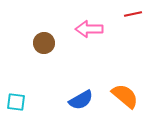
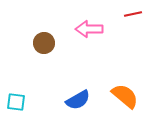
blue semicircle: moved 3 px left
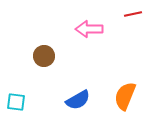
brown circle: moved 13 px down
orange semicircle: rotated 108 degrees counterclockwise
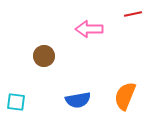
blue semicircle: rotated 20 degrees clockwise
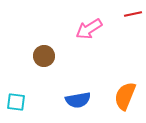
pink arrow: rotated 32 degrees counterclockwise
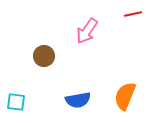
pink arrow: moved 2 px left, 2 px down; rotated 24 degrees counterclockwise
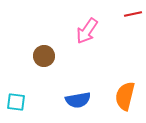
orange semicircle: rotated 8 degrees counterclockwise
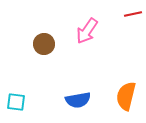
brown circle: moved 12 px up
orange semicircle: moved 1 px right
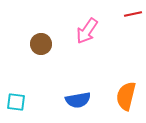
brown circle: moved 3 px left
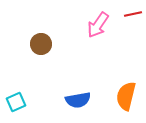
pink arrow: moved 11 px right, 6 px up
cyan square: rotated 30 degrees counterclockwise
